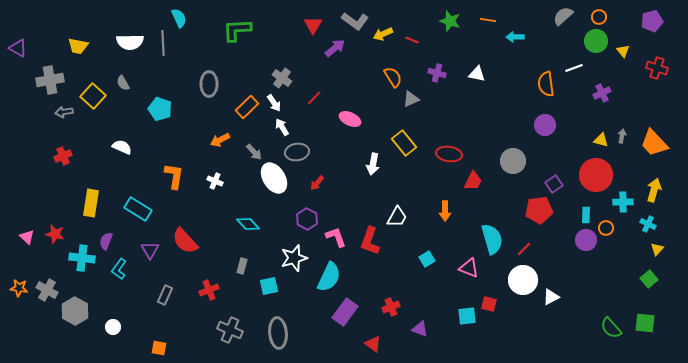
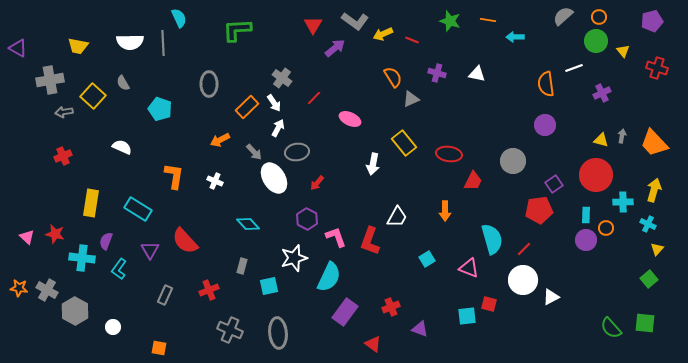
white arrow at (282, 127): moved 4 px left, 1 px down; rotated 60 degrees clockwise
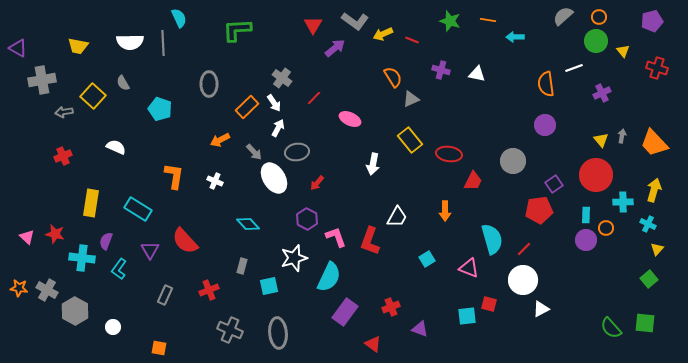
purple cross at (437, 73): moved 4 px right, 3 px up
gray cross at (50, 80): moved 8 px left
yellow triangle at (601, 140): rotated 35 degrees clockwise
yellow rectangle at (404, 143): moved 6 px right, 3 px up
white semicircle at (122, 147): moved 6 px left
white triangle at (551, 297): moved 10 px left, 12 px down
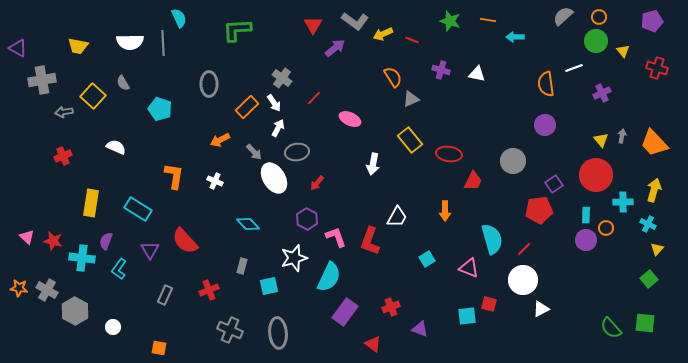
red star at (55, 234): moved 2 px left, 7 px down
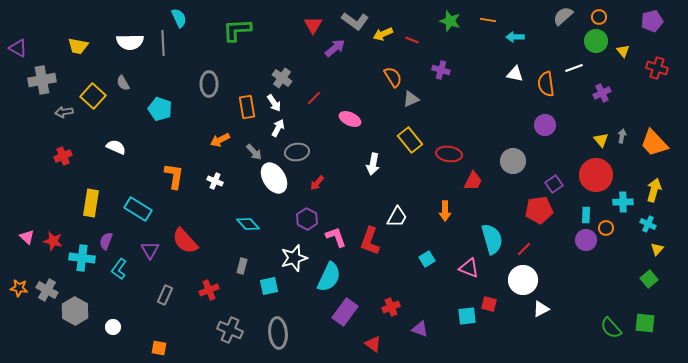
white triangle at (477, 74): moved 38 px right
orange rectangle at (247, 107): rotated 55 degrees counterclockwise
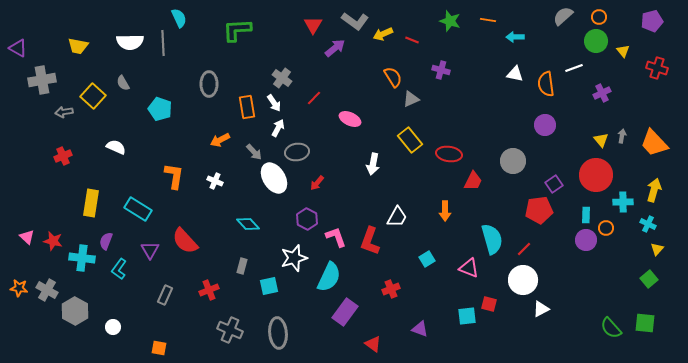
red cross at (391, 307): moved 18 px up
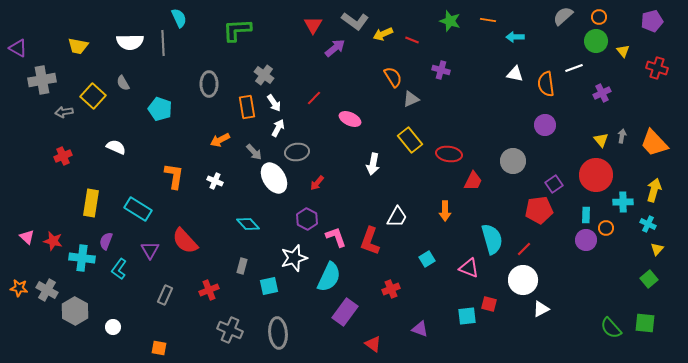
gray cross at (282, 78): moved 18 px left, 3 px up
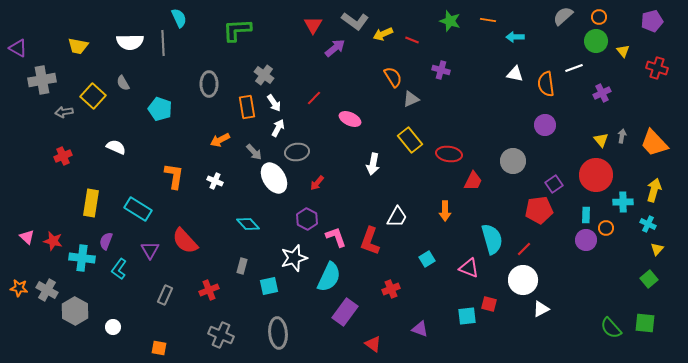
gray cross at (230, 330): moved 9 px left, 5 px down
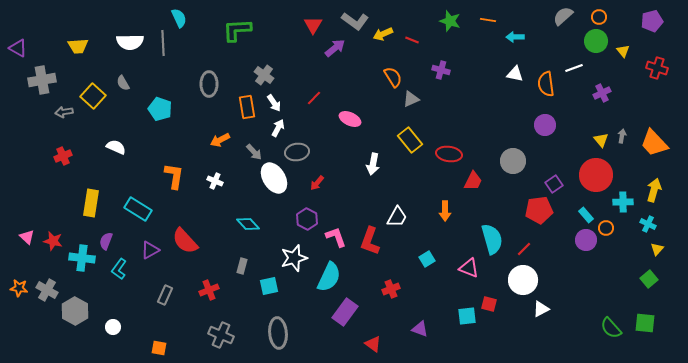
yellow trapezoid at (78, 46): rotated 15 degrees counterclockwise
cyan rectangle at (586, 215): rotated 42 degrees counterclockwise
purple triangle at (150, 250): rotated 30 degrees clockwise
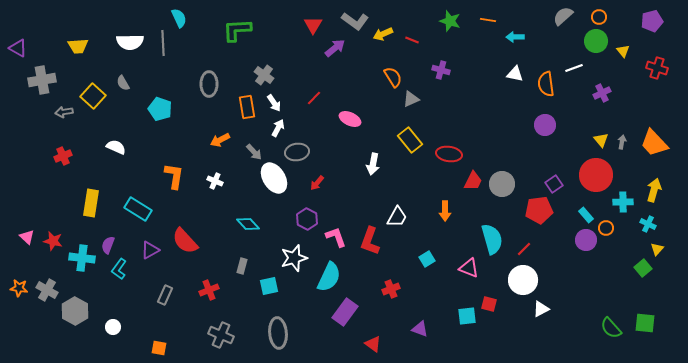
gray arrow at (622, 136): moved 6 px down
gray circle at (513, 161): moved 11 px left, 23 px down
purple semicircle at (106, 241): moved 2 px right, 4 px down
green square at (649, 279): moved 6 px left, 11 px up
